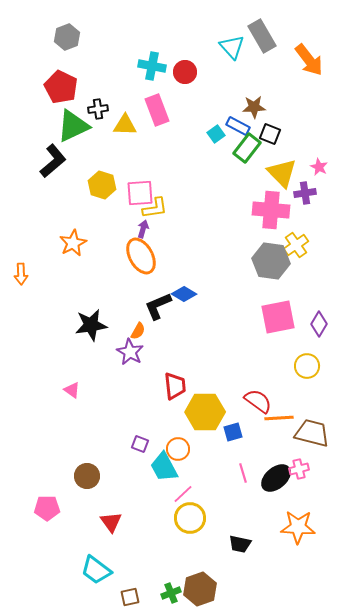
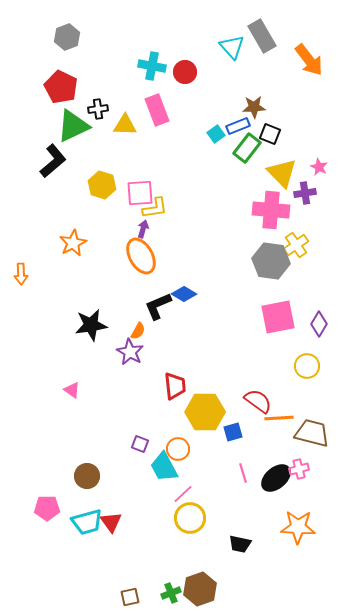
blue rectangle at (238, 126): rotated 50 degrees counterclockwise
cyan trapezoid at (96, 570): moved 9 px left, 48 px up; rotated 52 degrees counterclockwise
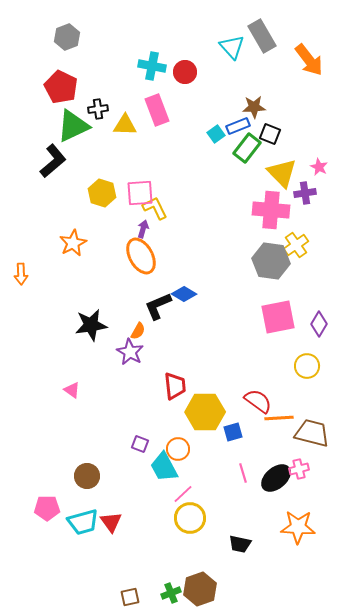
yellow hexagon at (102, 185): moved 8 px down
yellow L-shape at (155, 208): rotated 108 degrees counterclockwise
cyan trapezoid at (87, 522): moved 4 px left
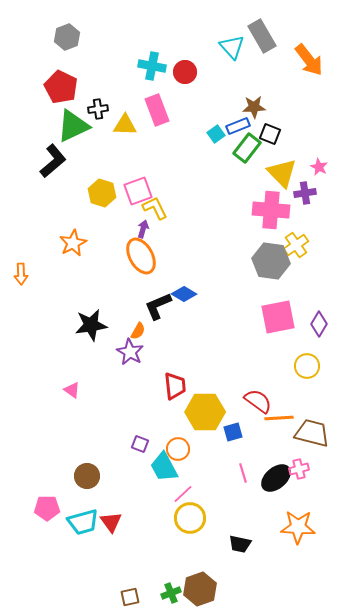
pink square at (140, 193): moved 2 px left, 2 px up; rotated 16 degrees counterclockwise
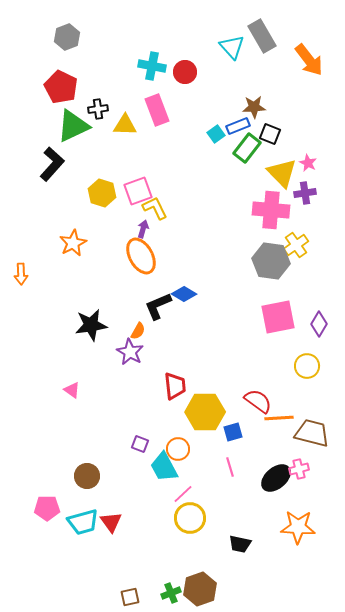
black L-shape at (53, 161): moved 1 px left, 3 px down; rotated 8 degrees counterclockwise
pink star at (319, 167): moved 11 px left, 4 px up
pink line at (243, 473): moved 13 px left, 6 px up
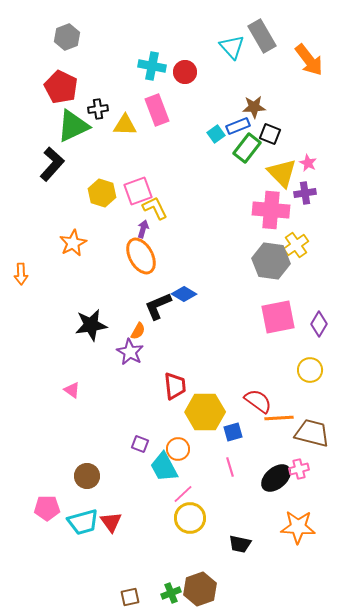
yellow circle at (307, 366): moved 3 px right, 4 px down
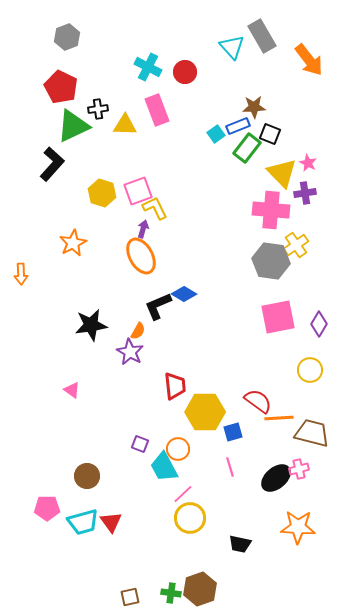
cyan cross at (152, 66): moved 4 px left, 1 px down; rotated 16 degrees clockwise
green cross at (171, 593): rotated 30 degrees clockwise
